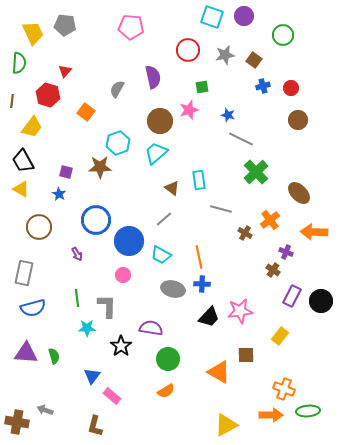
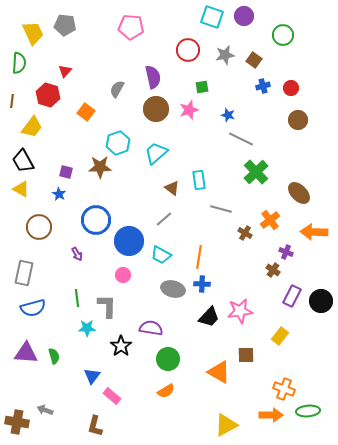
brown circle at (160, 121): moved 4 px left, 12 px up
orange line at (199, 257): rotated 20 degrees clockwise
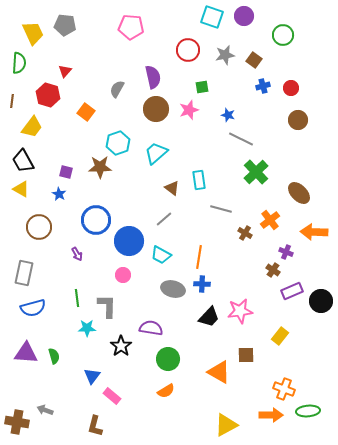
purple rectangle at (292, 296): moved 5 px up; rotated 40 degrees clockwise
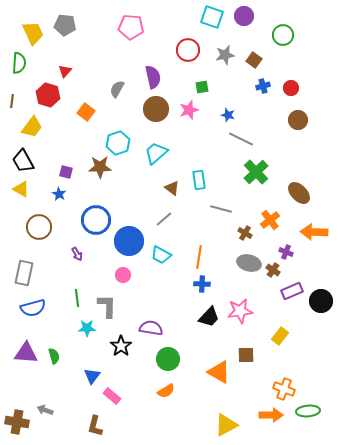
gray ellipse at (173, 289): moved 76 px right, 26 px up
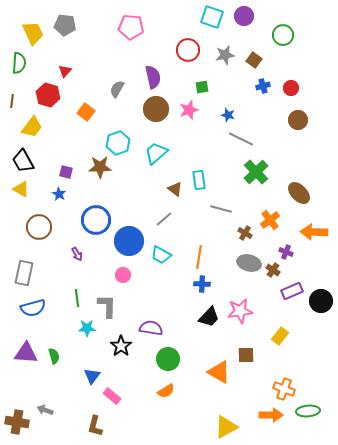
brown triangle at (172, 188): moved 3 px right, 1 px down
yellow triangle at (226, 425): moved 2 px down
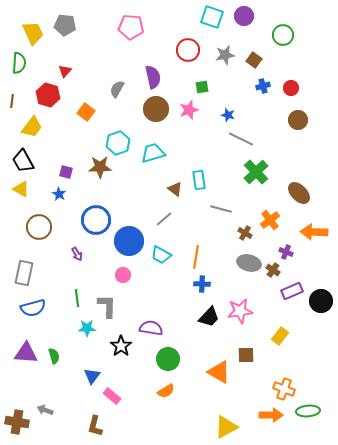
cyan trapezoid at (156, 153): moved 3 px left; rotated 25 degrees clockwise
orange line at (199, 257): moved 3 px left
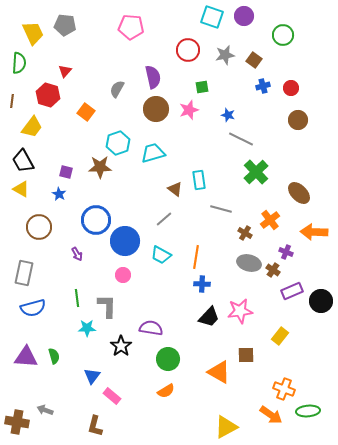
blue circle at (129, 241): moved 4 px left
purple triangle at (26, 353): moved 4 px down
orange arrow at (271, 415): rotated 35 degrees clockwise
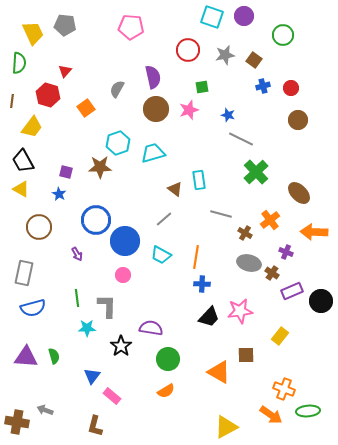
orange square at (86, 112): moved 4 px up; rotated 18 degrees clockwise
gray line at (221, 209): moved 5 px down
brown cross at (273, 270): moved 1 px left, 3 px down
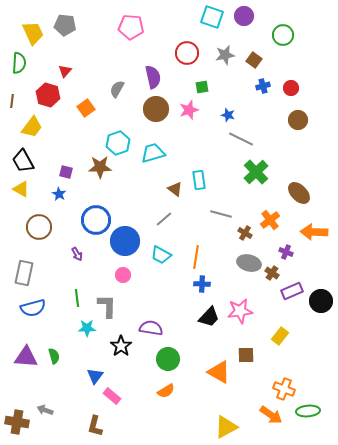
red circle at (188, 50): moved 1 px left, 3 px down
blue triangle at (92, 376): moved 3 px right
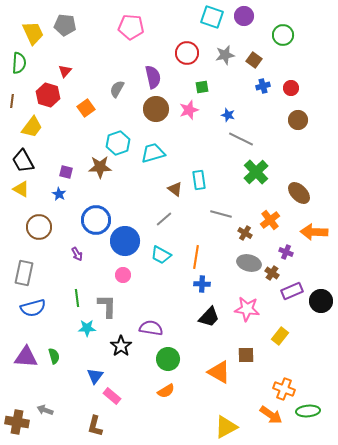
pink star at (240, 311): moved 7 px right, 2 px up; rotated 15 degrees clockwise
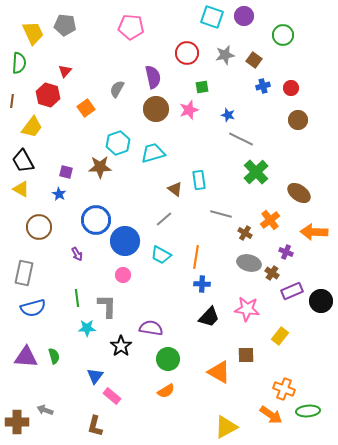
brown ellipse at (299, 193): rotated 10 degrees counterclockwise
brown cross at (17, 422): rotated 10 degrees counterclockwise
